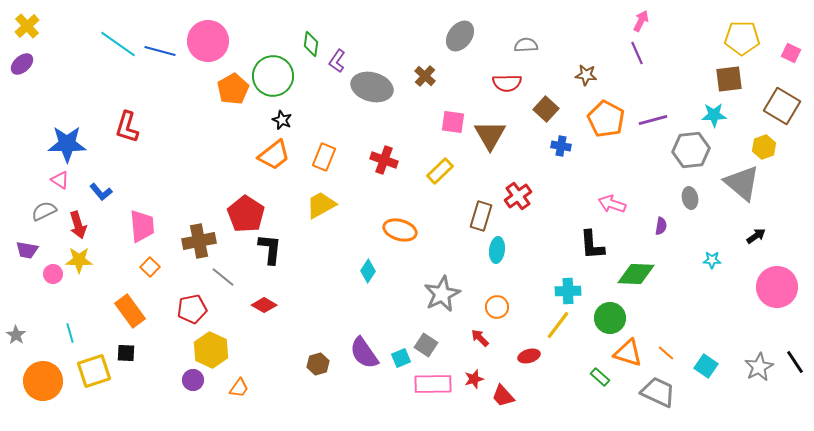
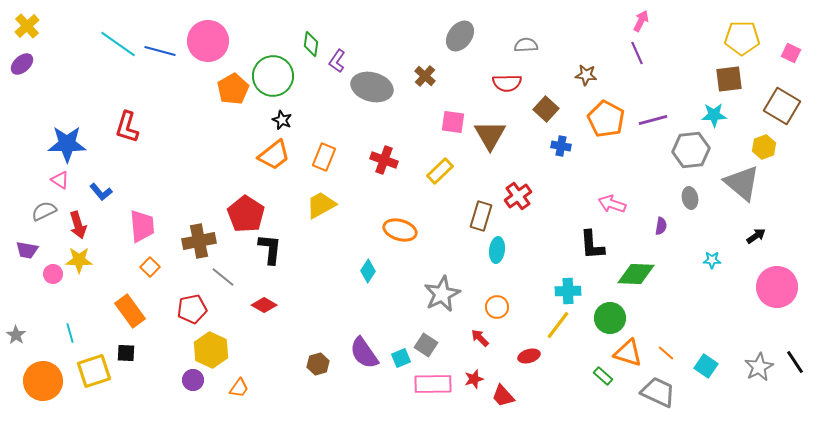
green rectangle at (600, 377): moved 3 px right, 1 px up
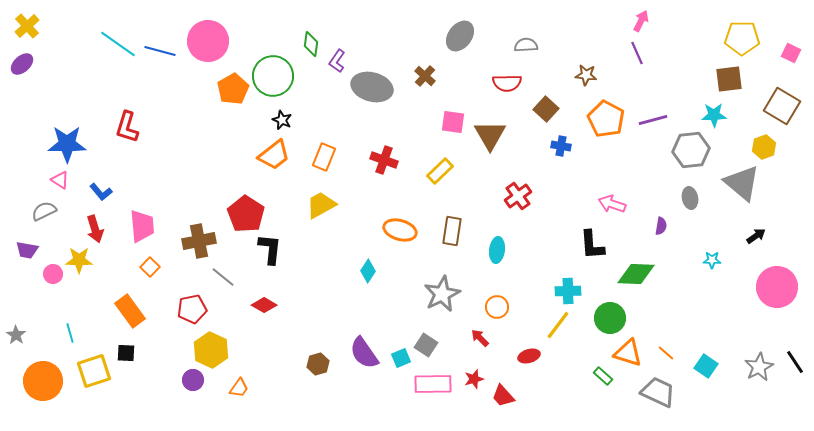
brown rectangle at (481, 216): moved 29 px left, 15 px down; rotated 8 degrees counterclockwise
red arrow at (78, 225): moved 17 px right, 4 px down
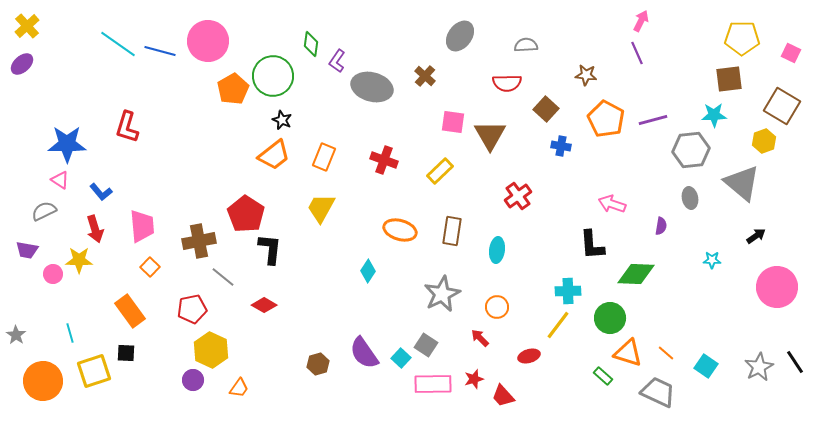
yellow hexagon at (764, 147): moved 6 px up
yellow trapezoid at (321, 205): moved 3 px down; rotated 32 degrees counterclockwise
cyan square at (401, 358): rotated 24 degrees counterclockwise
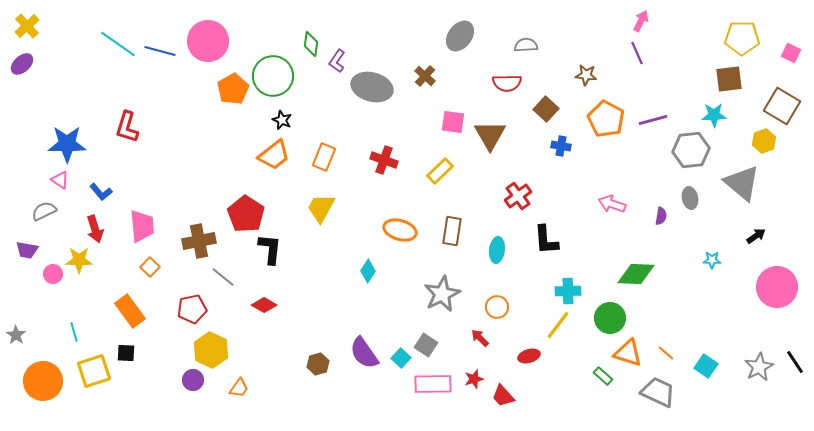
purple semicircle at (661, 226): moved 10 px up
black L-shape at (592, 245): moved 46 px left, 5 px up
cyan line at (70, 333): moved 4 px right, 1 px up
